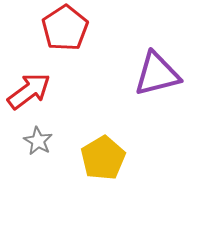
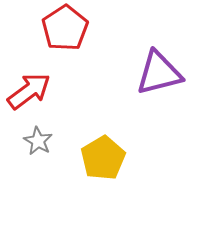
purple triangle: moved 2 px right, 1 px up
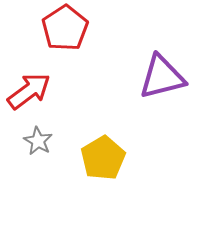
purple triangle: moved 3 px right, 4 px down
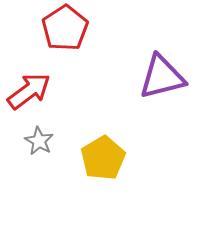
gray star: moved 1 px right
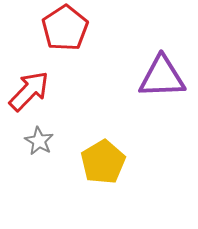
purple triangle: rotated 12 degrees clockwise
red arrow: rotated 9 degrees counterclockwise
yellow pentagon: moved 4 px down
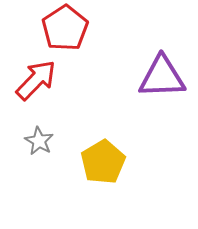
red arrow: moved 7 px right, 11 px up
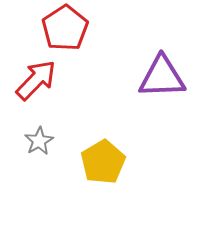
gray star: rotated 12 degrees clockwise
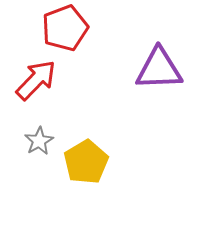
red pentagon: rotated 12 degrees clockwise
purple triangle: moved 3 px left, 8 px up
yellow pentagon: moved 17 px left
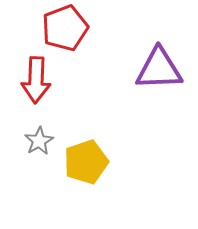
red arrow: rotated 138 degrees clockwise
yellow pentagon: rotated 12 degrees clockwise
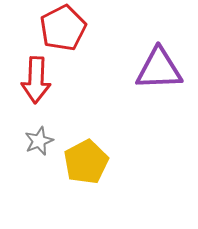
red pentagon: moved 2 px left; rotated 6 degrees counterclockwise
gray star: rotated 8 degrees clockwise
yellow pentagon: rotated 9 degrees counterclockwise
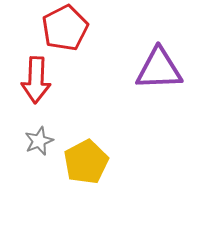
red pentagon: moved 2 px right
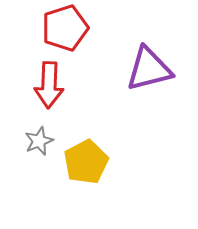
red pentagon: rotated 9 degrees clockwise
purple triangle: moved 10 px left; rotated 12 degrees counterclockwise
red arrow: moved 13 px right, 5 px down
